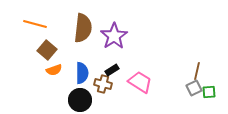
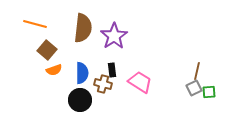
black rectangle: rotated 64 degrees counterclockwise
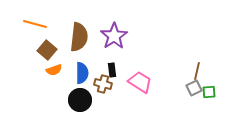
brown semicircle: moved 4 px left, 9 px down
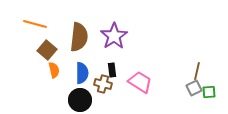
orange semicircle: rotated 84 degrees counterclockwise
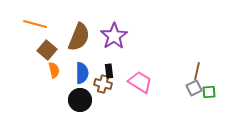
brown semicircle: rotated 16 degrees clockwise
black rectangle: moved 3 px left, 1 px down
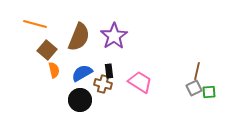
blue semicircle: rotated 120 degrees counterclockwise
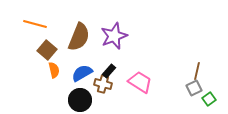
purple star: rotated 12 degrees clockwise
black rectangle: rotated 48 degrees clockwise
green square: moved 7 px down; rotated 32 degrees counterclockwise
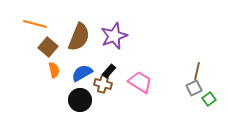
brown square: moved 1 px right, 3 px up
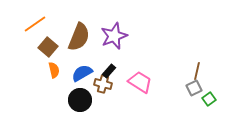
orange line: rotated 50 degrees counterclockwise
